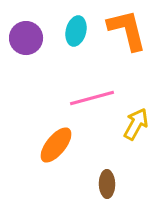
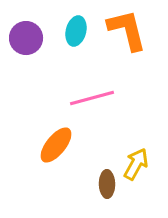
yellow arrow: moved 40 px down
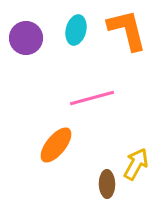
cyan ellipse: moved 1 px up
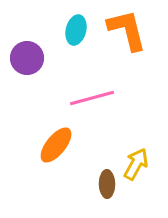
purple circle: moved 1 px right, 20 px down
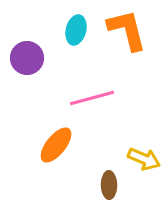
yellow arrow: moved 8 px right, 5 px up; rotated 84 degrees clockwise
brown ellipse: moved 2 px right, 1 px down
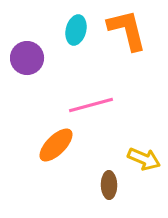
pink line: moved 1 px left, 7 px down
orange ellipse: rotated 6 degrees clockwise
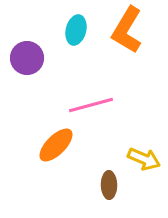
orange L-shape: rotated 135 degrees counterclockwise
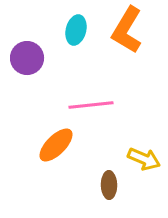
pink line: rotated 9 degrees clockwise
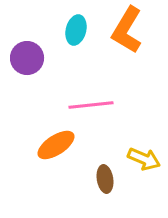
orange ellipse: rotated 12 degrees clockwise
brown ellipse: moved 4 px left, 6 px up; rotated 8 degrees counterclockwise
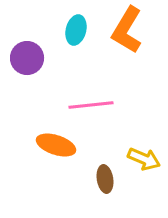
orange ellipse: rotated 51 degrees clockwise
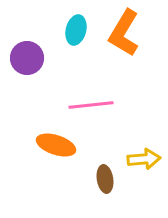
orange L-shape: moved 3 px left, 3 px down
yellow arrow: rotated 28 degrees counterclockwise
